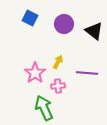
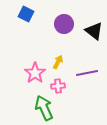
blue square: moved 4 px left, 4 px up
purple line: rotated 15 degrees counterclockwise
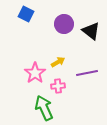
black triangle: moved 3 px left
yellow arrow: rotated 32 degrees clockwise
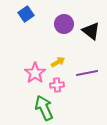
blue square: rotated 28 degrees clockwise
pink cross: moved 1 px left, 1 px up
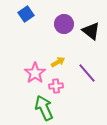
purple line: rotated 60 degrees clockwise
pink cross: moved 1 px left, 1 px down
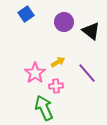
purple circle: moved 2 px up
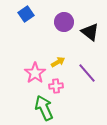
black triangle: moved 1 px left, 1 px down
